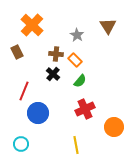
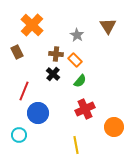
cyan circle: moved 2 px left, 9 px up
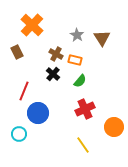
brown triangle: moved 6 px left, 12 px down
brown cross: rotated 24 degrees clockwise
orange rectangle: rotated 32 degrees counterclockwise
cyan circle: moved 1 px up
yellow line: moved 7 px right; rotated 24 degrees counterclockwise
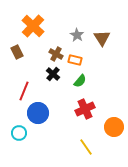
orange cross: moved 1 px right, 1 px down
cyan circle: moved 1 px up
yellow line: moved 3 px right, 2 px down
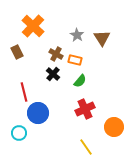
red line: moved 1 px down; rotated 36 degrees counterclockwise
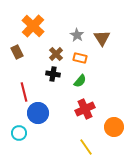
brown cross: rotated 16 degrees clockwise
orange rectangle: moved 5 px right, 2 px up
black cross: rotated 32 degrees counterclockwise
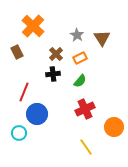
orange rectangle: rotated 40 degrees counterclockwise
black cross: rotated 16 degrees counterclockwise
red line: rotated 36 degrees clockwise
blue circle: moved 1 px left, 1 px down
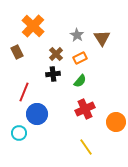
orange circle: moved 2 px right, 5 px up
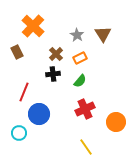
brown triangle: moved 1 px right, 4 px up
blue circle: moved 2 px right
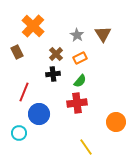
red cross: moved 8 px left, 6 px up; rotated 18 degrees clockwise
